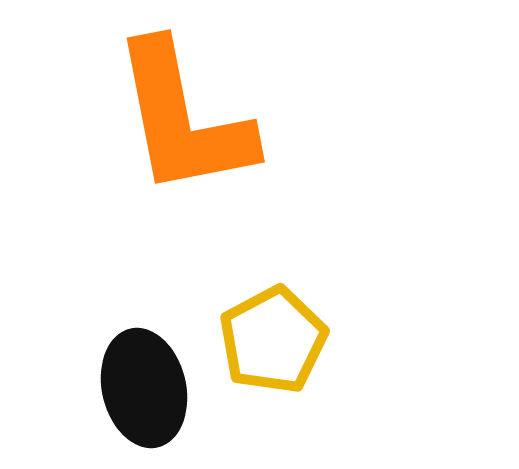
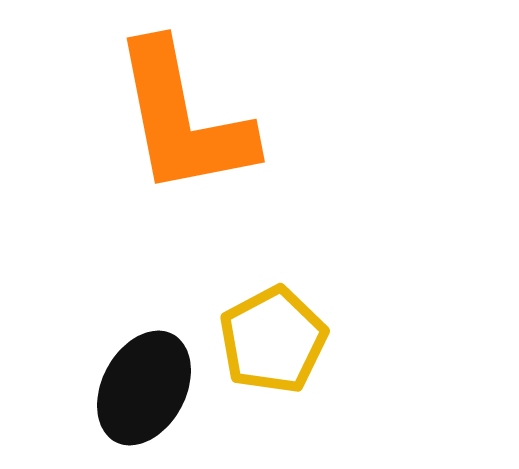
black ellipse: rotated 41 degrees clockwise
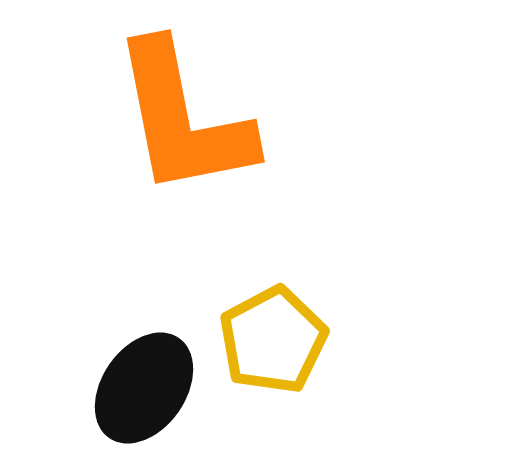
black ellipse: rotated 7 degrees clockwise
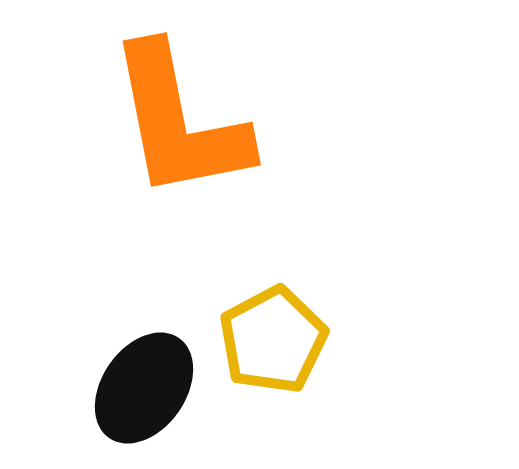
orange L-shape: moved 4 px left, 3 px down
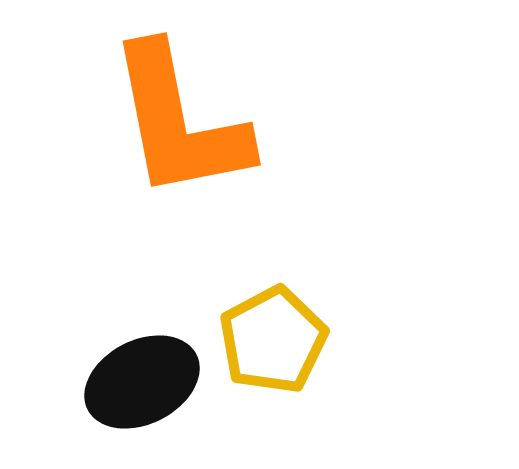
black ellipse: moved 2 px left, 6 px up; rotated 28 degrees clockwise
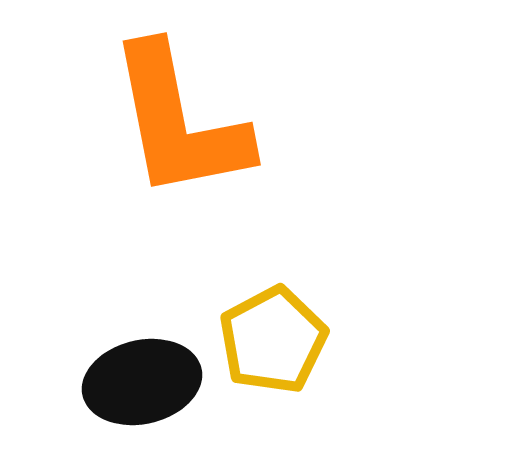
black ellipse: rotated 14 degrees clockwise
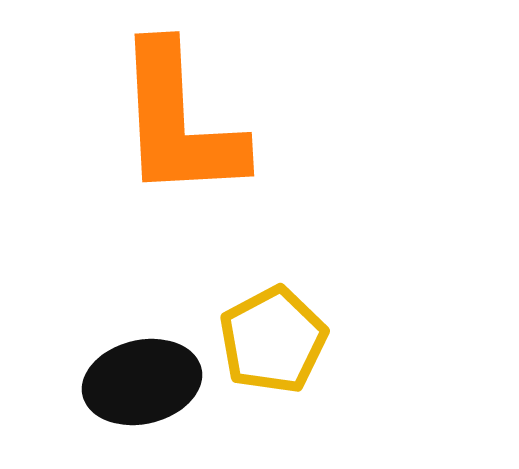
orange L-shape: rotated 8 degrees clockwise
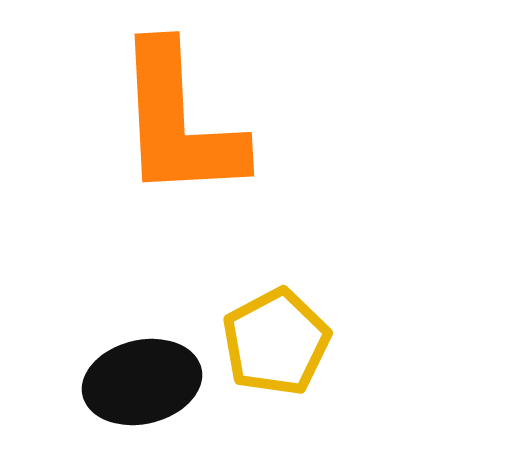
yellow pentagon: moved 3 px right, 2 px down
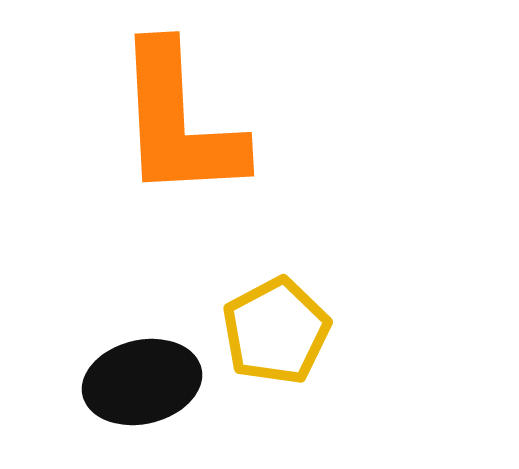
yellow pentagon: moved 11 px up
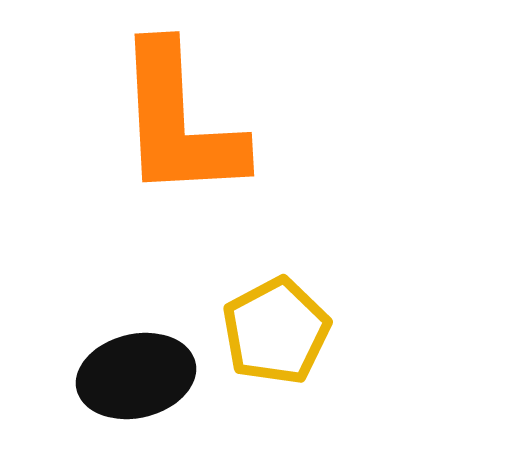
black ellipse: moved 6 px left, 6 px up
